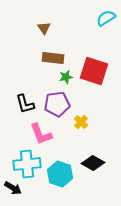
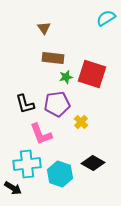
red square: moved 2 px left, 3 px down
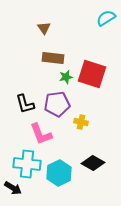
yellow cross: rotated 32 degrees counterclockwise
cyan cross: rotated 12 degrees clockwise
cyan hexagon: moved 1 px left, 1 px up; rotated 15 degrees clockwise
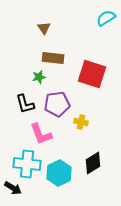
green star: moved 27 px left
black diamond: rotated 60 degrees counterclockwise
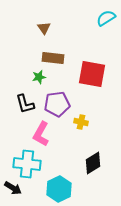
red square: rotated 8 degrees counterclockwise
pink L-shape: rotated 50 degrees clockwise
cyan hexagon: moved 16 px down
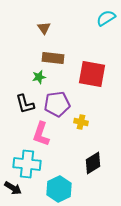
pink L-shape: rotated 10 degrees counterclockwise
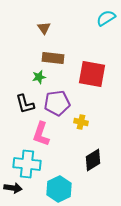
purple pentagon: moved 1 px up
black diamond: moved 3 px up
black arrow: rotated 24 degrees counterclockwise
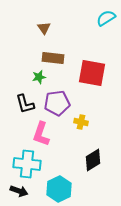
red square: moved 1 px up
black arrow: moved 6 px right, 3 px down; rotated 12 degrees clockwise
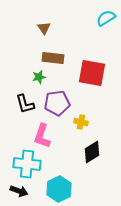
pink L-shape: moved 1 px right, 2 px down
black diamond: moved 1 px left, 8 px up
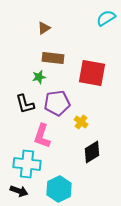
brown triangle: rotated 32 degrees clockwise
yellow cross: rotated 24 degrees clockwise
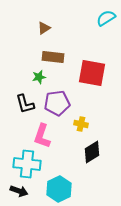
brown rectangle: moved 1 px up
yellow cross: moved 2 px down; rotated 24 degrees counterclockwise
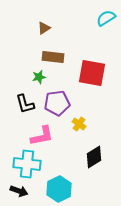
yellow cross: moved 2 px left; rotated 24 degrees clockwise
pink L-shape: rotated 120 degrees counterclockwise
black diamond: moved 2 px right, 5 px down
